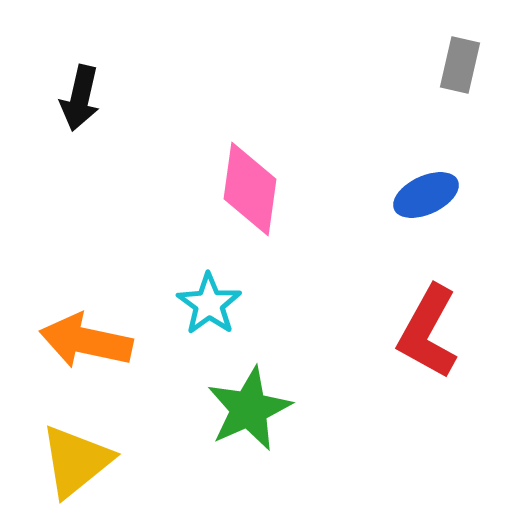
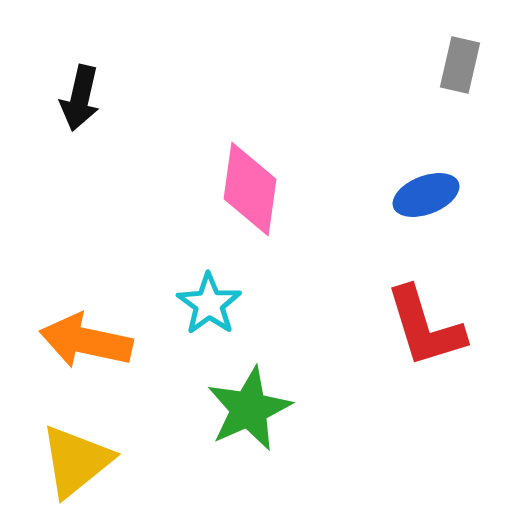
blue ellipse: rotated 4 degrees clockwise
red L-shape: moved 3 px left, 5 px up; rotated 46 degrees counterclockwise
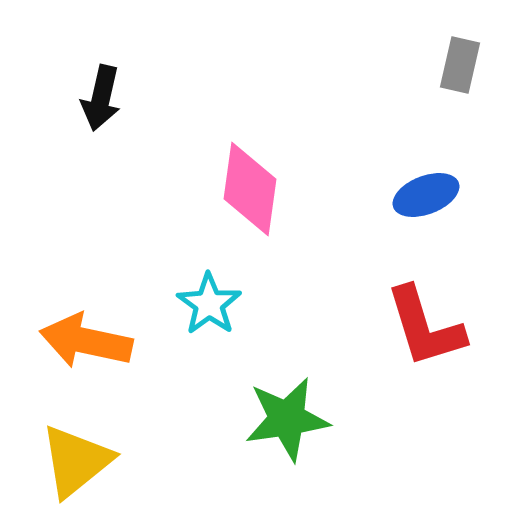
black arrow: moved 21 px right
green star: moved 38 px right, 10 px down; rotated 16 degrees clockwise
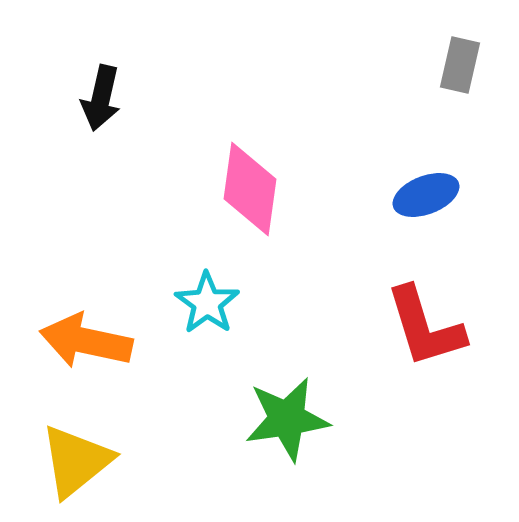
cyan star: moved 2 px left, 1 px up
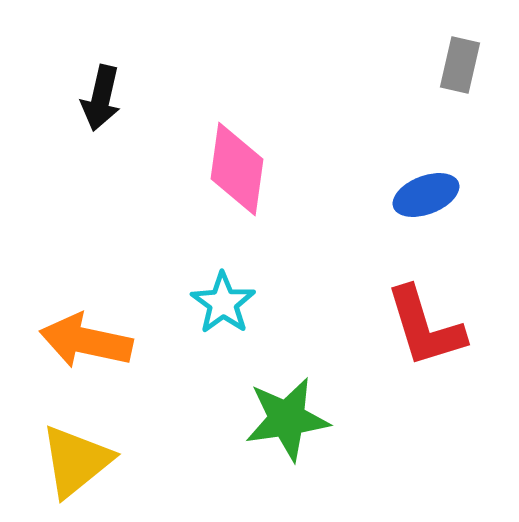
pink diamond: moved 13 px left, 20 px up
cyan star: moved 16 px right
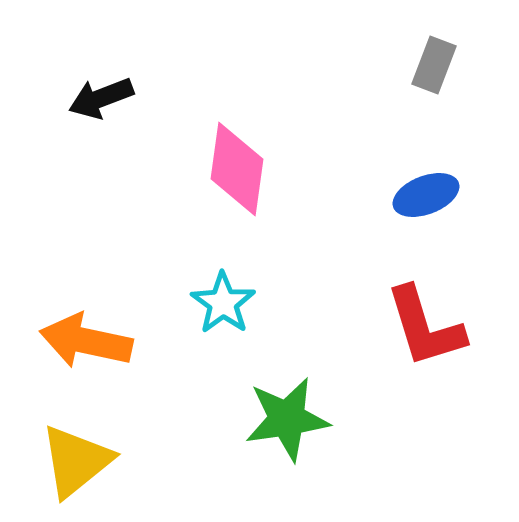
gray rectangle: moved 26 px left; rotated 8 degrees clockwise
black arrow: rotated 56 degrees clockwise
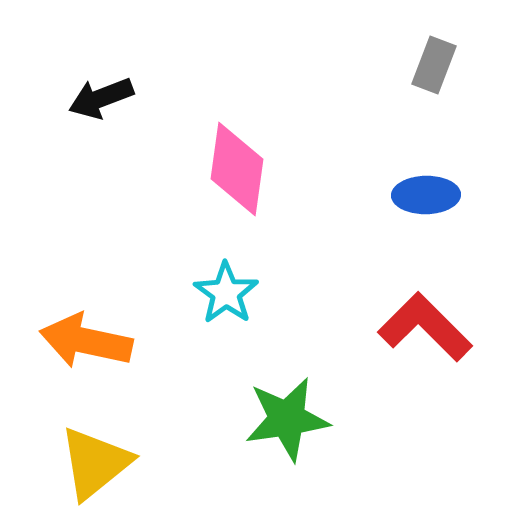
blue ellipse: rotated 20 degrees clockwise
cyan star: moved 3 px right, 10 px up
red L-shape: rotated 152 degrees clockwise
yellow triangle: moved 19 px right, 2 px down
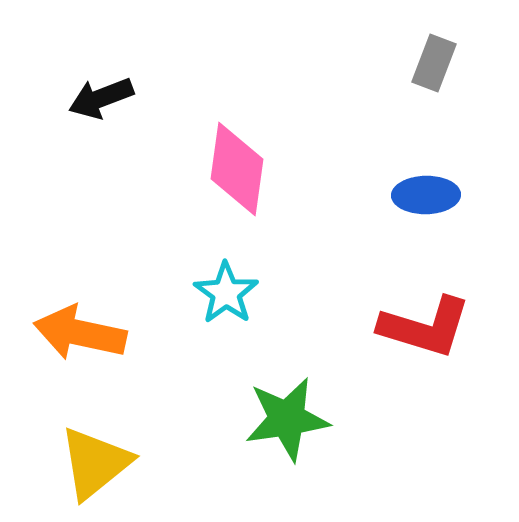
gray rectangle: moved 2 px up
red L-shape: rotated 152 degrees clockwise
orange arrow: moved 6 px left, 8 px up
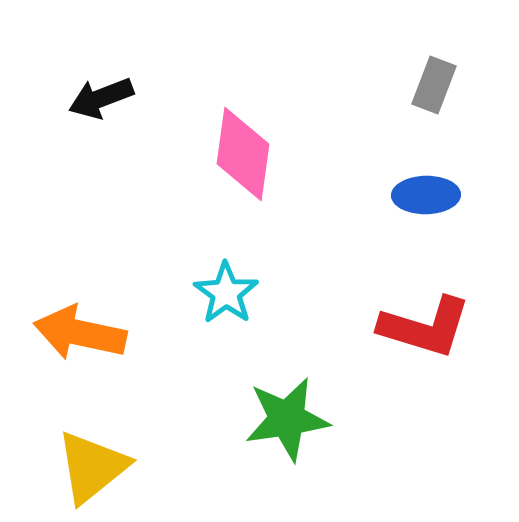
gray rectangle: moved 22 px down
pink diamond: moved 6 px right, 15 px up
yellow triangle: moved 3 px left, 4 px down
